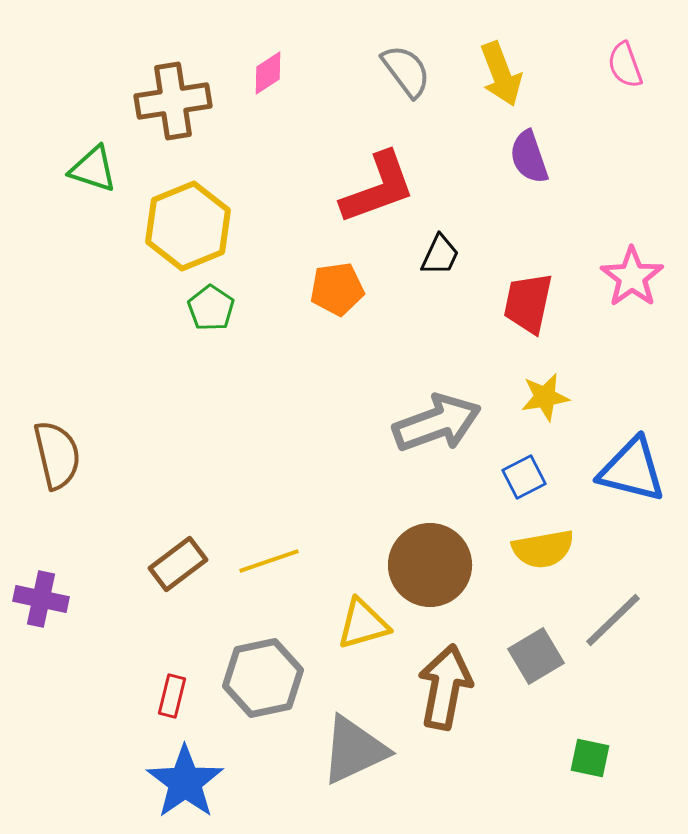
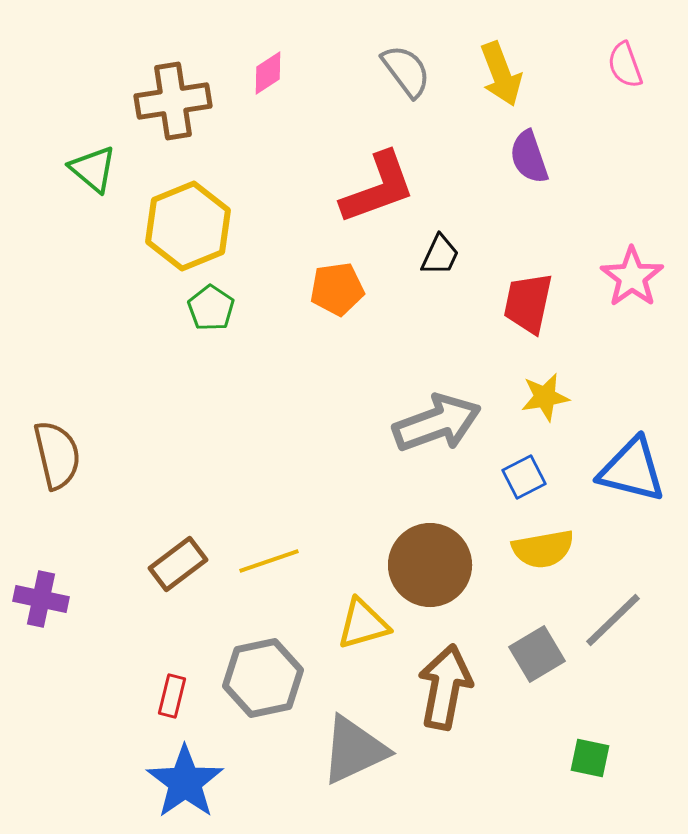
green triangle: rotated 22 degrees clockwise
gray square: moved 1 px right, 2 px up
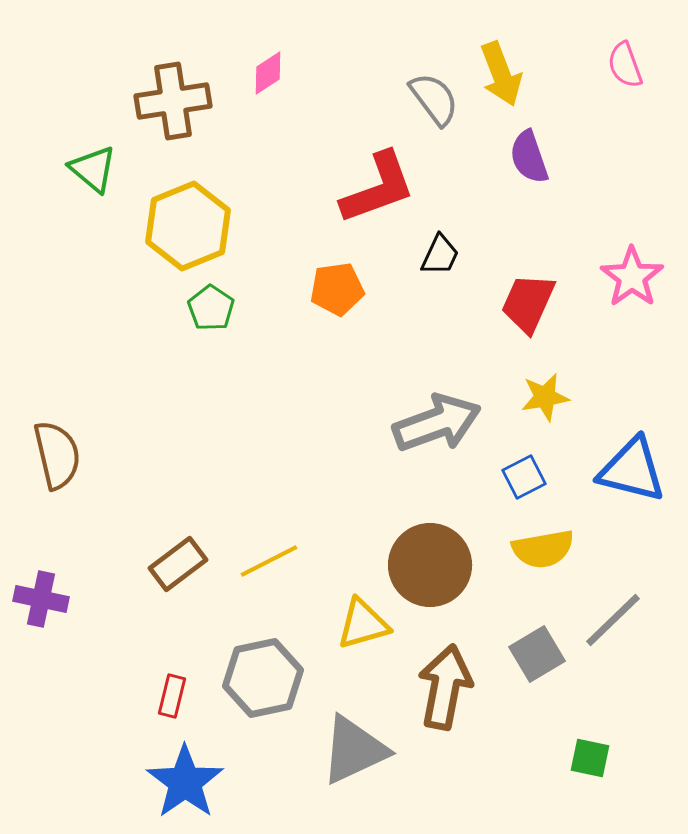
gray semicircle: moved 28 px right, 28 px down
red trapezoid: rotated 12 degrees clockwise
yellow line: rotated 8 degrees counterclockwise
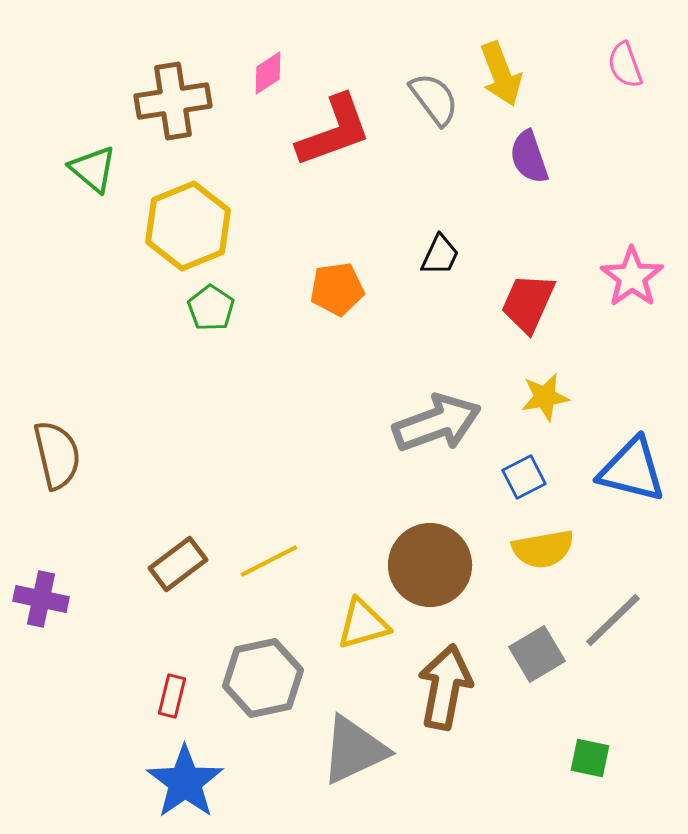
red L-shape: moved 44 px left, 57 px up
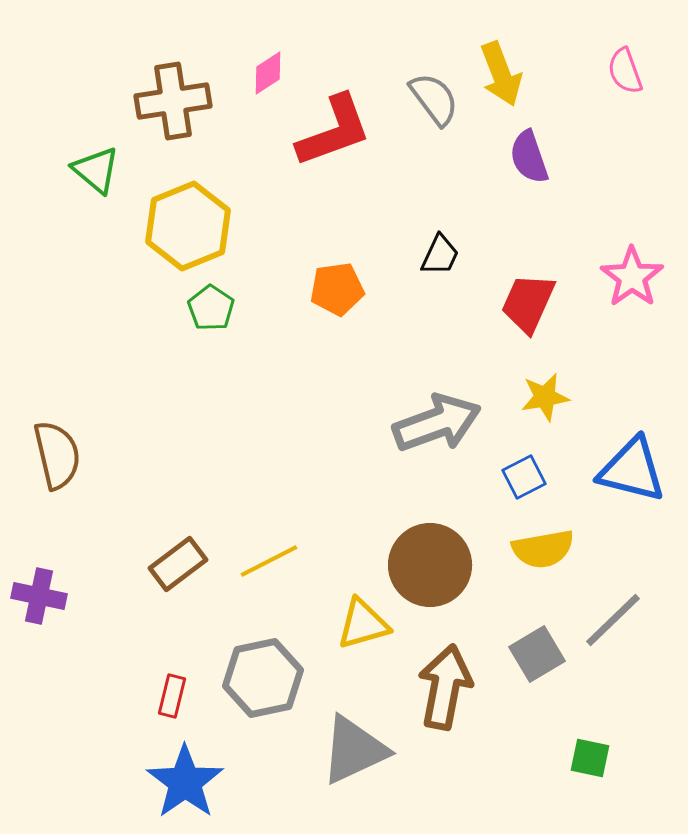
pink semicircle: moved 6 px down
green triangle: moved 3 px right, 1 px down
purple cross: moved 2 px left, 3 px up
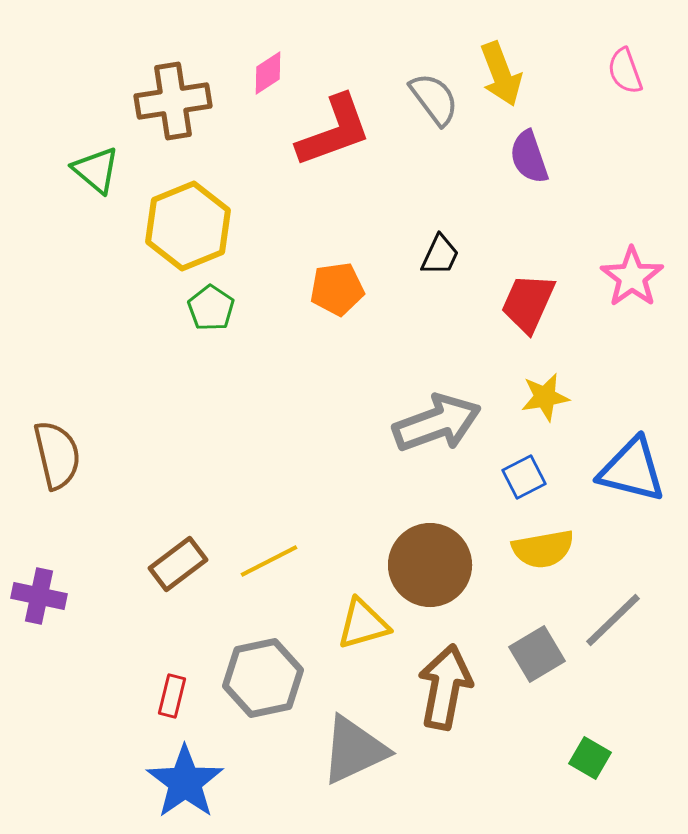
green square: rotated 18 degrees clockwise
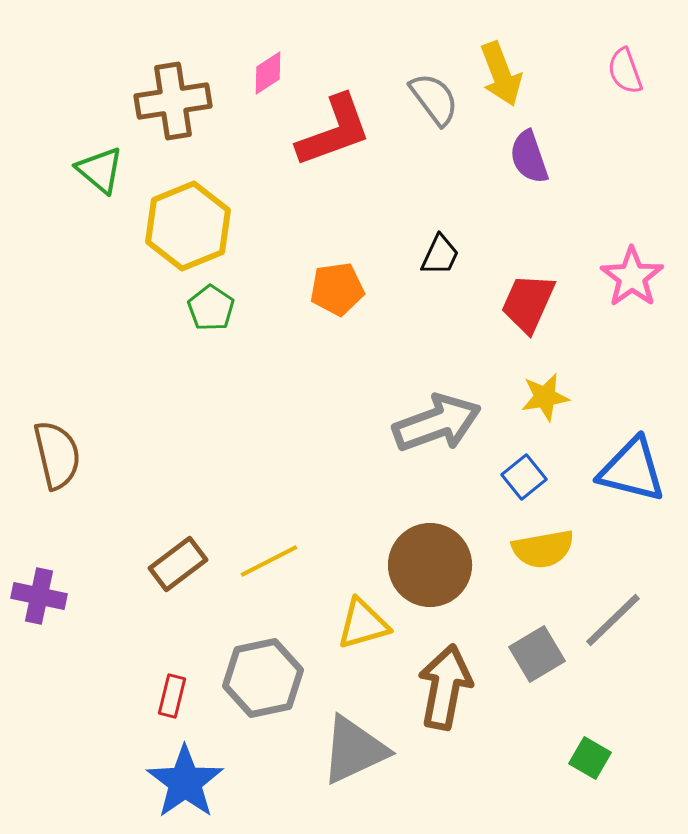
green triangle: moved 4 px right
blue square: rotated 12 degrees counterclockwise
